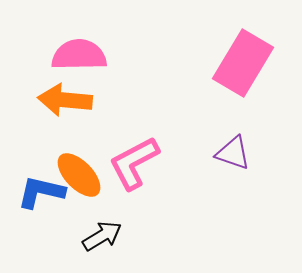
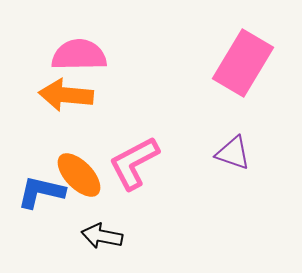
orange arrow: moved 1 px right, 5 px up
black arrow: rotated 138 degrees counterclockwise
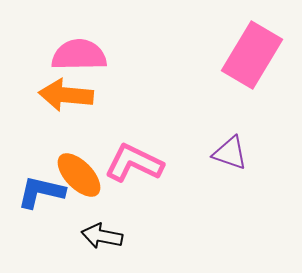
pink rectangle: moved 9 px right, 8 px up
purple triangle: moved 3 px left
pink L-shape: rotated 54 degrees clockwise
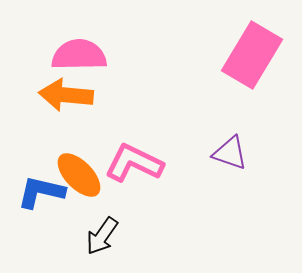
black arrow: rotated 66 degrees counterclockwise
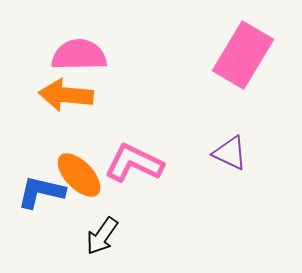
pink rectangle: moved 9 px left
purple triangle: rotated 6 degrees clockwise
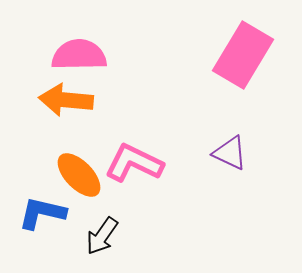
orange arrow: moved 5 px down
blue L-shape: moved 1 px right, 21 px down
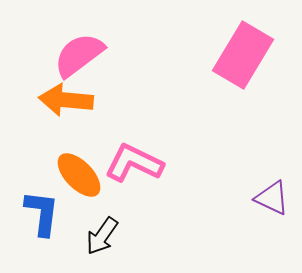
pink semicircle: rotated 36 degrees counterclockwise
purple triangle: moved 42 px right, 45 px down
blue L-shape: rotated 84 degrees clockwise
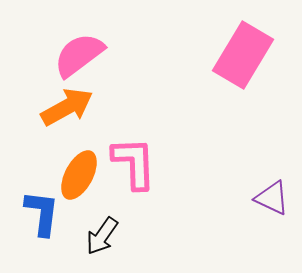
orange arrow: moved 1 px right, 7 px down; rotated 146 degrees clockwise
pink L-shape: rotated 62 degrees clockwise
orange ellipse: rotated 72 degrees clockwise
